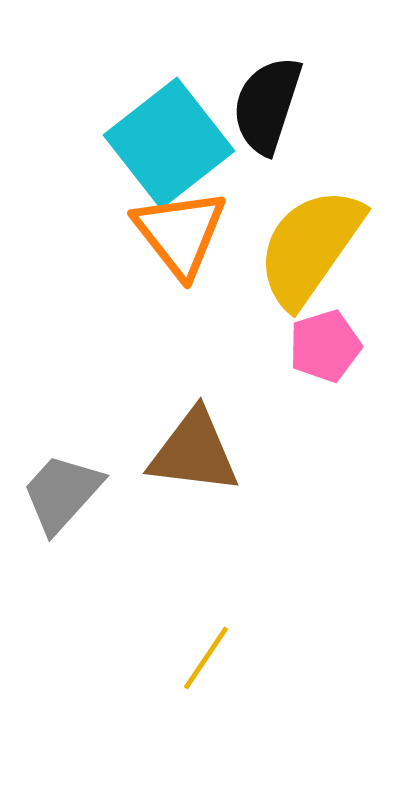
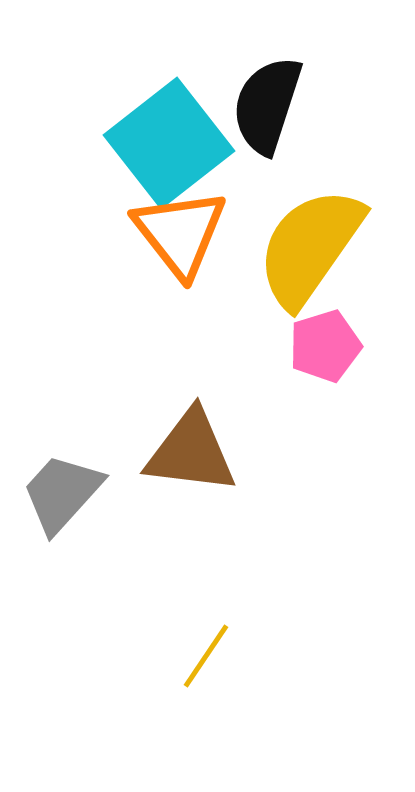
brown triangle: moved 3 px left
yellow line: moved 2 px up
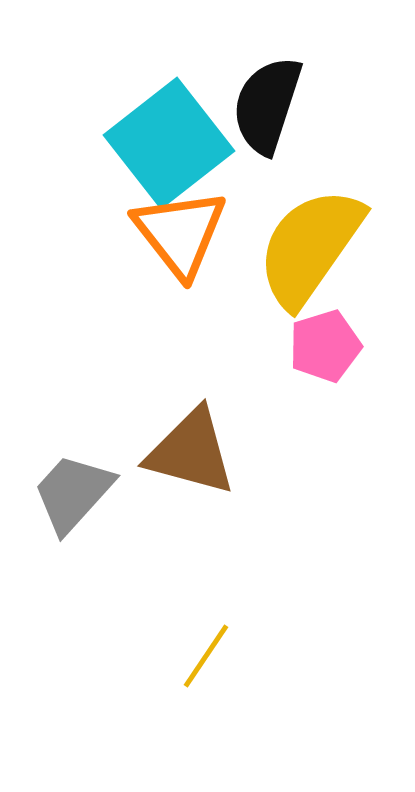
brown triangle: rotated 8 degrees clockwise
gray trapezoid: moved 11 px right
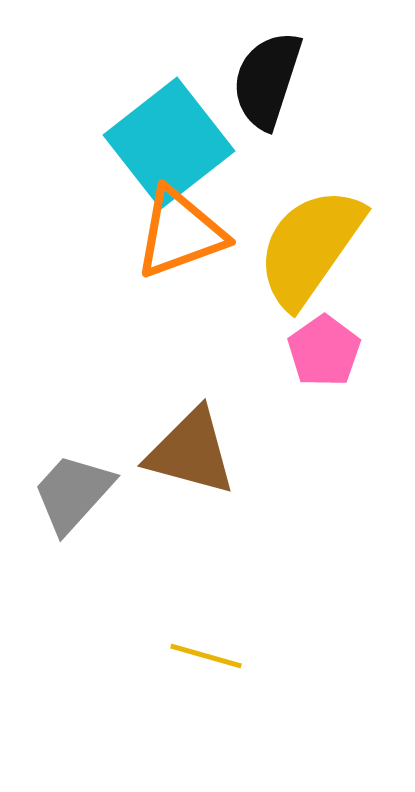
black semicircle: moved 25 px up
orange triangle: rotated 48 degrees clockwise
pink pentagon: moved 1 px left, 5 px down; rotated 18 degrees counterclockwise
yellow line: rotated 72 degrees clockwise
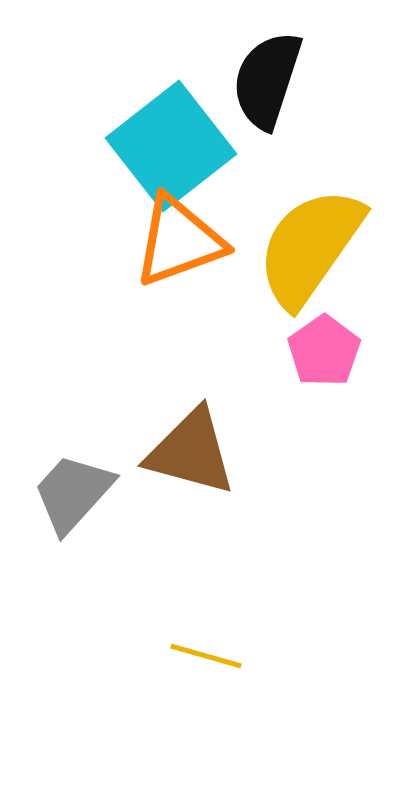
cyan square: moved 2 px right, 3 px down
orange triangle: moved 1 px left, 8 px down
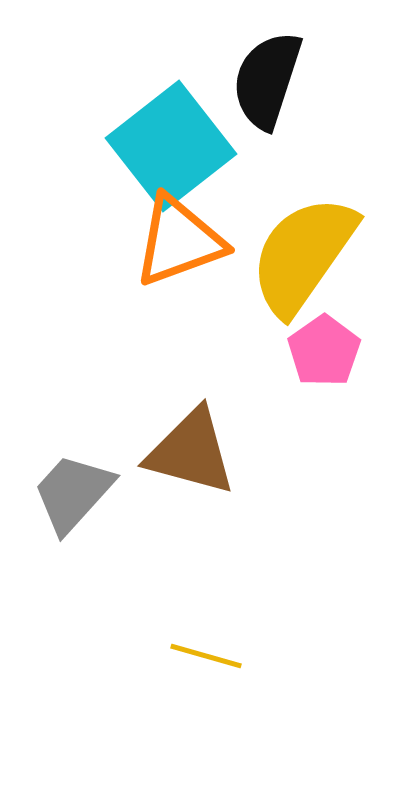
yellow semicircle: moved 7 px left, 8 px down
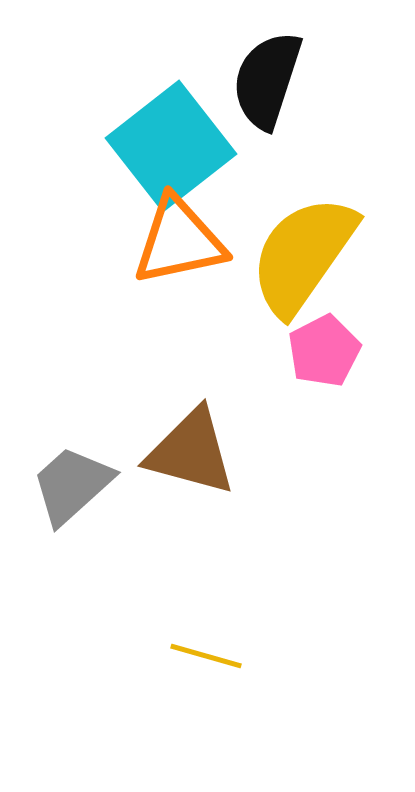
orange triangle: rotated 8 degrees clockwise
pink pentagon: rotated 8 degrees clockwise
gray trapezoid: moved 1 px left, 8 px up; rotated 6 degrees clockwise
